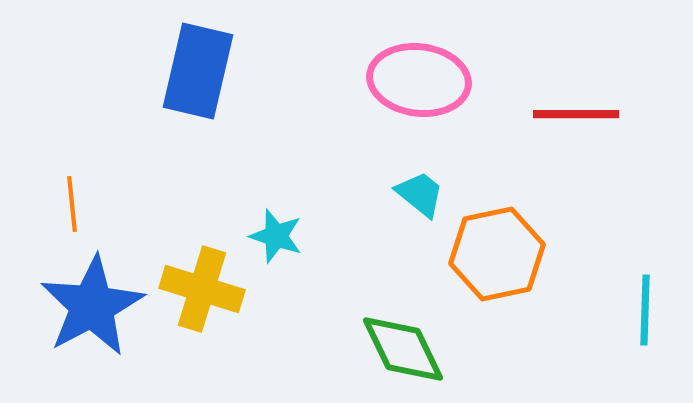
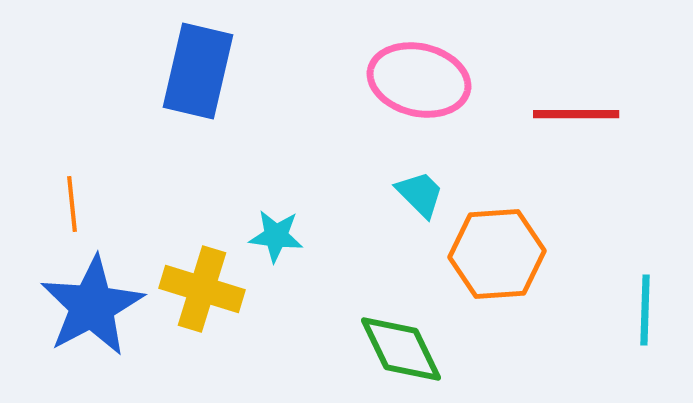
pink ellipse: rotated 6 degrees clockwise
cyan trapezoid: rotated 6 degrees clockwise
cyan star: rotated 12 degrees counterclockwise
orange hexagon: rotated 8 degrees clockwise
green diamond: moved 2 px left
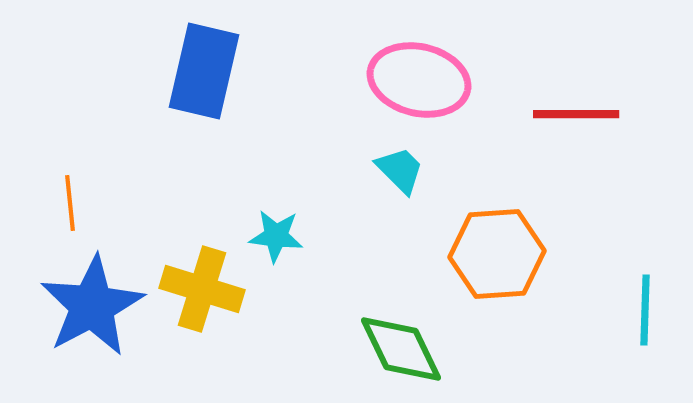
blue rectangle: moved 6 px right
cyan trapezoid: moved 20 px left, 24 px up
orange line: moved 2 px left, 1 px up
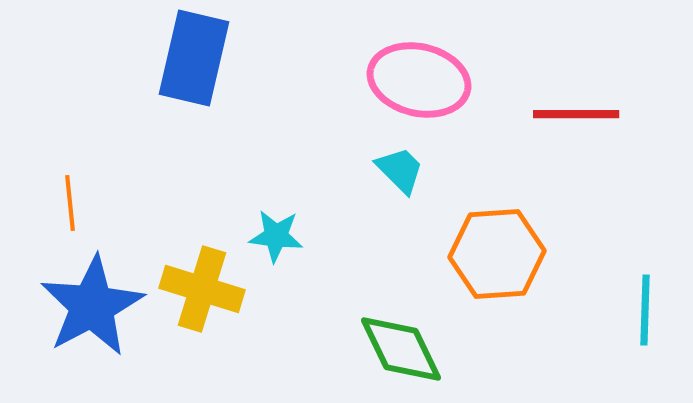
blue rectangle: moved 10 px left, 13 px up
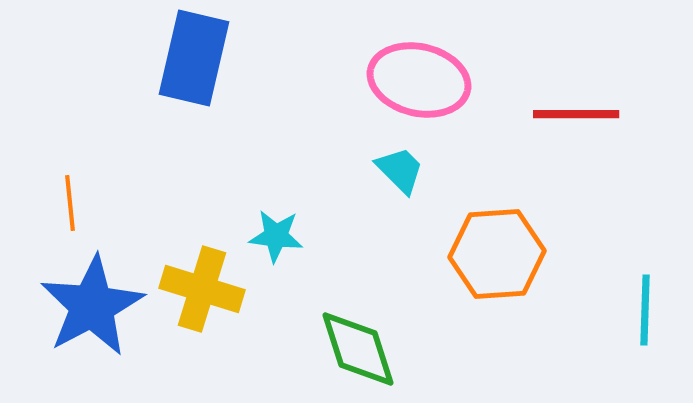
green diamond: moved 43 px left; rotated 8 degrees clockwise
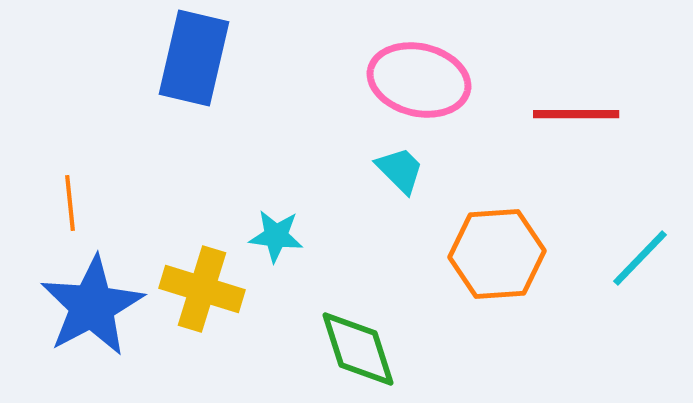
cyan line: moved 5 px left, 52 px up; rotated 42 degrees clockwise
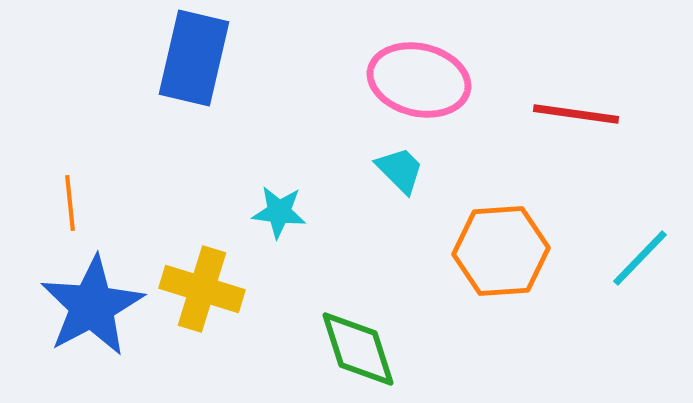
red line: rotated 8 degrees clockwise
cyan star: moved 3 px right, 24 px up
orange hexagon: moved 4 px right, 3 px up
